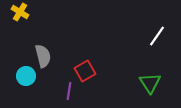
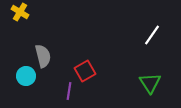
white line: moved 5 px left, 1 px up
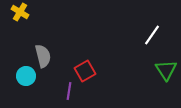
green triangle: moved 16 px right, 13 px up
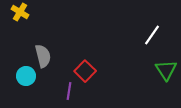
red square: rotated 15 degrees counterclockwise
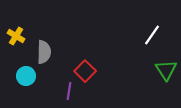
yellow cross: moved 4 px left, 24 px down
gray semicircle: moved 1 px right, 4 px up; rotated 15 degrees clockwise
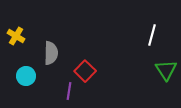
white line: rotated 20 degrees counterclockwise
gray semicircle: moved 7 px right, 1 px down
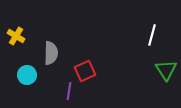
red square: rotated 20 degrees clockwise
cyan circle: moved 1 px right, 1 px up
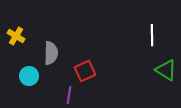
white line: rotated 15 degrees counterclockwise
green triangle: rotated 25 degrees counterclockwise
cyan circle: moved 2 px right, 1 px down
purple line: moved 4 px down
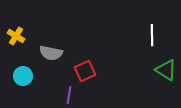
gray semicircle: rotated 100 degrees clockwise
cyan circle: moved 6 px left
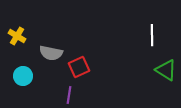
yellow cross: moved 1 px right
red square: moved 6 px left, 4 px up
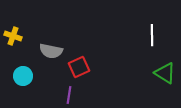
yellow cross: moved 4 px left; rotated 12 degrees counterclockwise
gray semicircle: moved 2 px up
green triangle: moved 1 px left, 3 px down
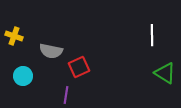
yellow cross: moved 1 px right
purple line: moved 3 px left
